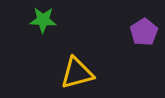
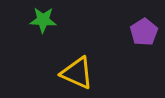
yellow triangle: rotated 39 degrees clockwise
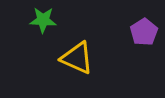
yellow triangle: moved 15 px up
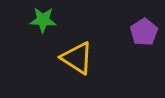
yellow triangle: rotated 9 degrees clockwise
